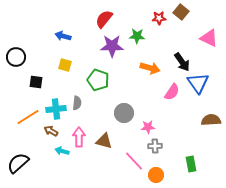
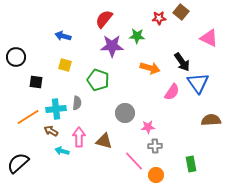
gray circle: moved 1 px right
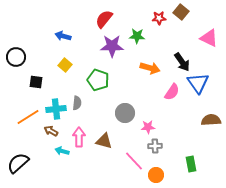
yellow square: rotated 24 degrees clockwise
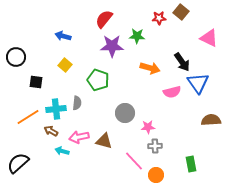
pink semicircle: rotated 42 degrees clockwise
pink arrow: rotated 102 degrees counterclockwise
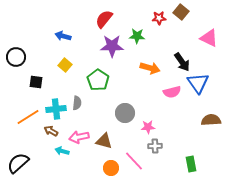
green pentagon: rotated 15 degrees clockwise
orange circle: moved 45 px left, 7 px up
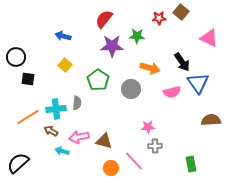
black square: moved 8 px left, 3 px up
gray circle: moved 6 px right, 24 px up
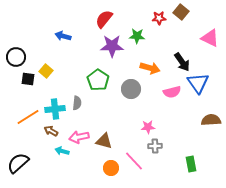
pink triangle: moved 1 px right
yellow square: moved 19 px left, 6 px down
cyan cross: moved 1 px left
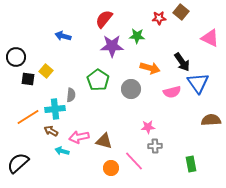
gray semicircle: moved 6 px left, 8 px up
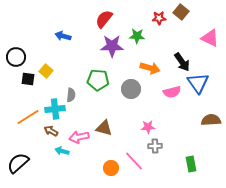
green pentagon: rotated 30 degrees counterclockwise
brown triangle: moved 13 px up
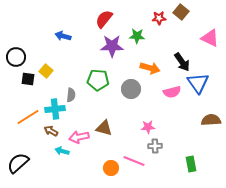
pink line: rotated 25 degrees counterclockwise
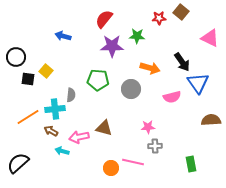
pink semicircle: moved 5 px down
pink line: moved 1 px left, 1 px down; rotated 10 degrees counterclockwise
